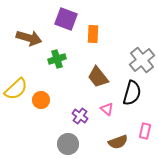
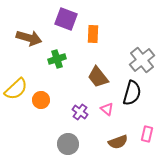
purple cross: moved 4 px up
pink rectangle: moved 2 px right, 3 px down
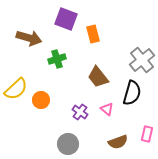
orange rectangle: rotated 18 degrees counterclockwise
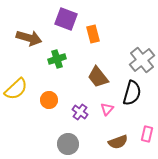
orange circle: moved 8 px right
pink triangle: rotated 32 degrees clockwise
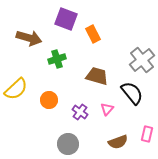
orange rectangle: rotated 12 degrees counterclockwise
brown trapezoid: moved 1 px left, 1 px up; rotated 145 degrees clockwise
black semicircle: rotated 55 degrees counterclockwise
